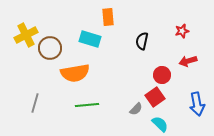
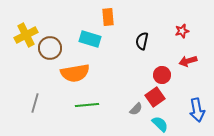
blue arrow: moved 6 px down
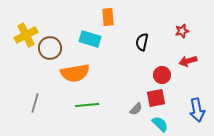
black semicircle: moved 1 px down
red square: moved 1 px right, 1 px down; rotated 24 degrees clockwise
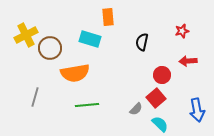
red arrow: rotated 12 degrees clockwise
red square: rotated 30 degrees counterclockwise
gray line: moved 6 px up
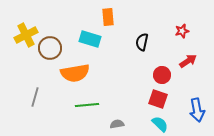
red arrow: rotated 150 degrees clockwise
red square: moved 2 px right, 1 px down; rotated 30 degrees counterclockwise
gray semicircle: moved 19 px left, 15 px down; rotated 144 degrees counterclockwise
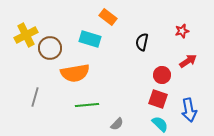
orange rectangle: rotated 48 degrees counterclockwise
blue arrow: moved 8 px left
gray semicircle: rotated 144 degrees clockwise
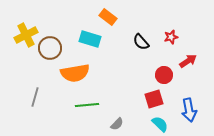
red star: moved 11 px left, 6 px down
black semicircle: moved 1 px left; rotated 54 degrees counterclockwise
red circle: moved 2 px right
red square: moved 4 px left; rotated 36 degrees counterclockwise
